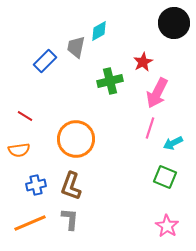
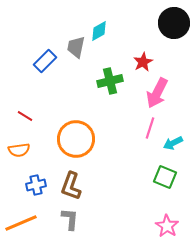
orange line: moved 9 px left
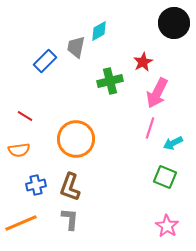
brown L-shape: moved 1 px left, 1 px down
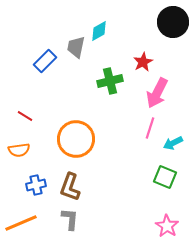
black circle: moved 1 px left, 1 px up
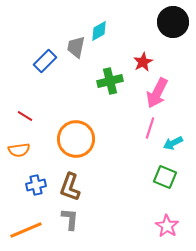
orange line: moved 5 px right, 7 px down
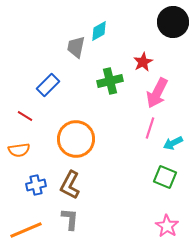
blue rectangle: moved 3 px right, 24 px down
brown L-shape: moved 2 px up; rotated 8 degrees clockwise
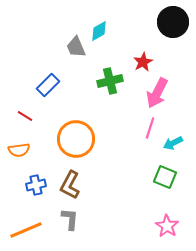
gray trapezoid: rotated 35 degrees counterclockwise
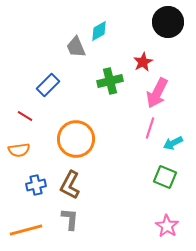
black circle: moved 5 px left
orange line: rotated 8 degrees clockwise
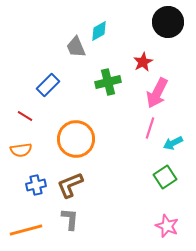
green cross: moved 2 px left, 1 px down
orange semicircle: moved 2 px right
green square: rotated 35 degrees clockwise
brown L-shape: rotated 40 degrees clockwise
pink star: rotated 10 degrees counterclockwise
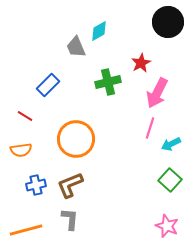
red star: moved 2 px left, 1 px down
cyan arrow: moved 2 px left, 1 px down
green square: moved 5 px right, 3 px down; rotated 15 degrees counterclockwise
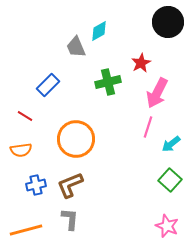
pink line: moved 2 px left, 1 px up
cyan arrow: rotated 12 degrees counterclockwise
